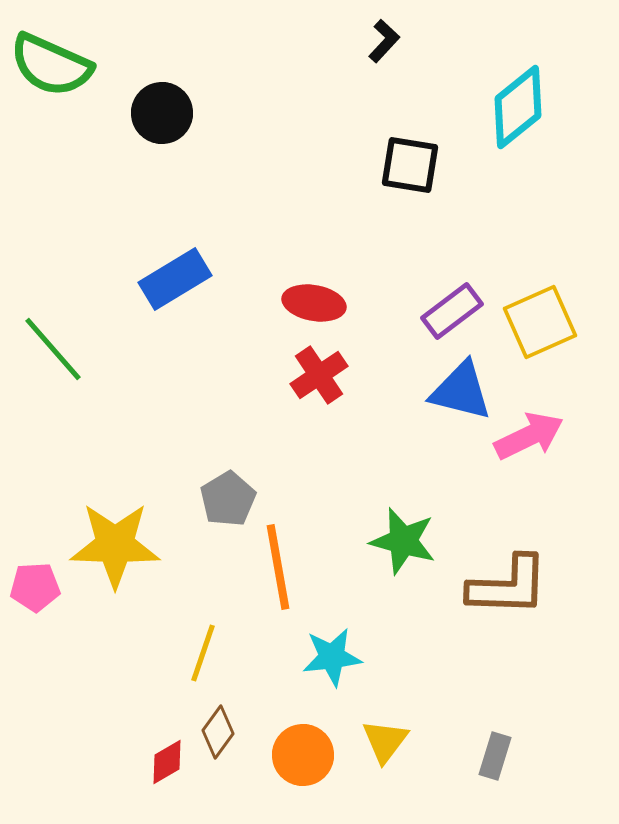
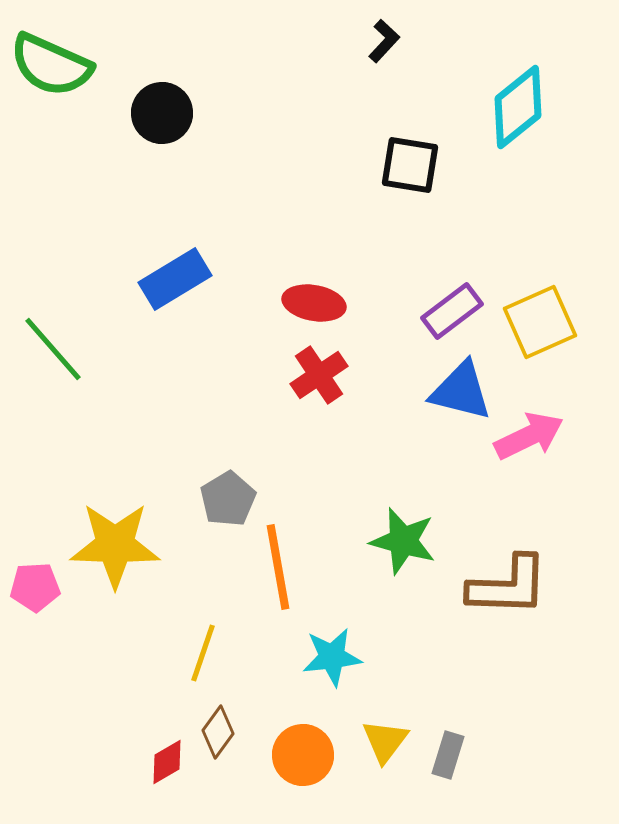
gray rectangle: moved 47 px left, 1 px up
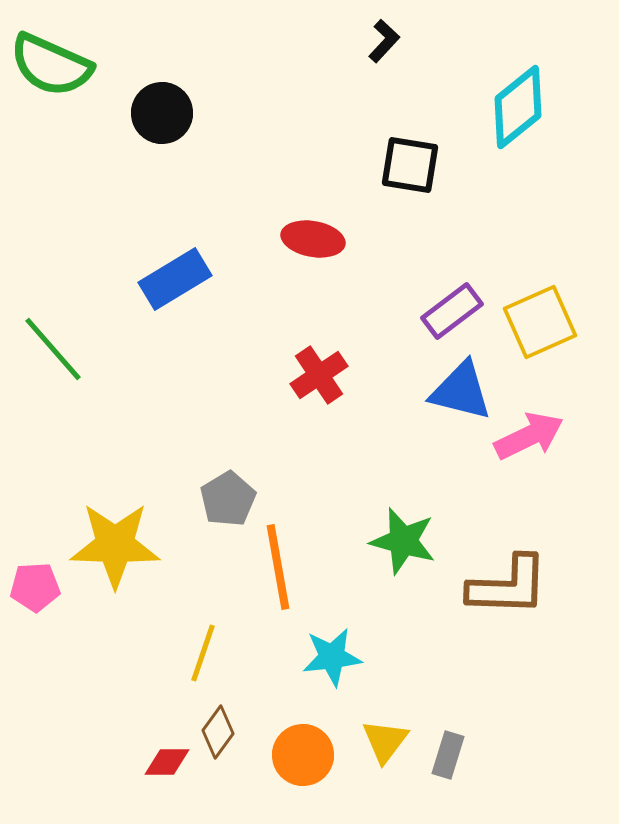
red ellipse: moved 1 px left, 64 px up
red diamond: rotated 30 degrees clockwise
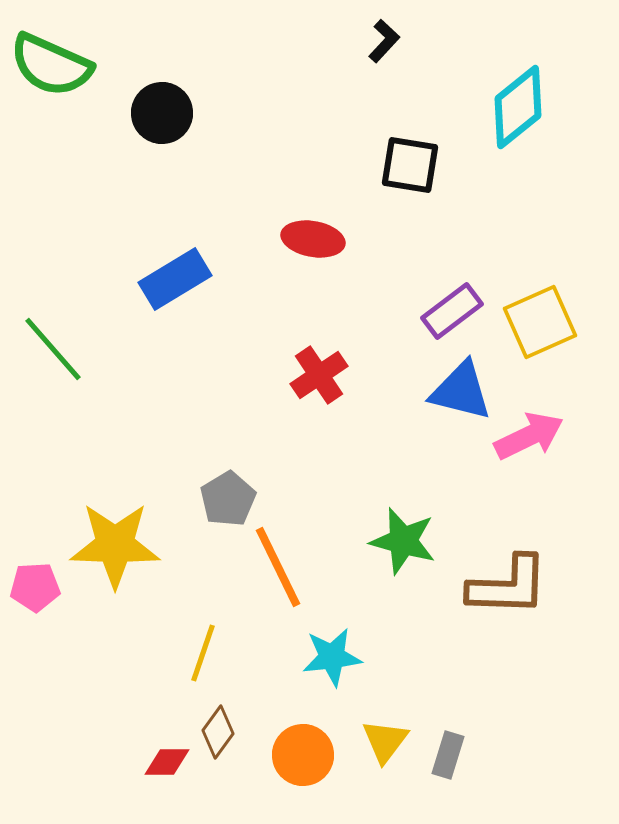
orange line: rotated 16 degrees counterclockwise
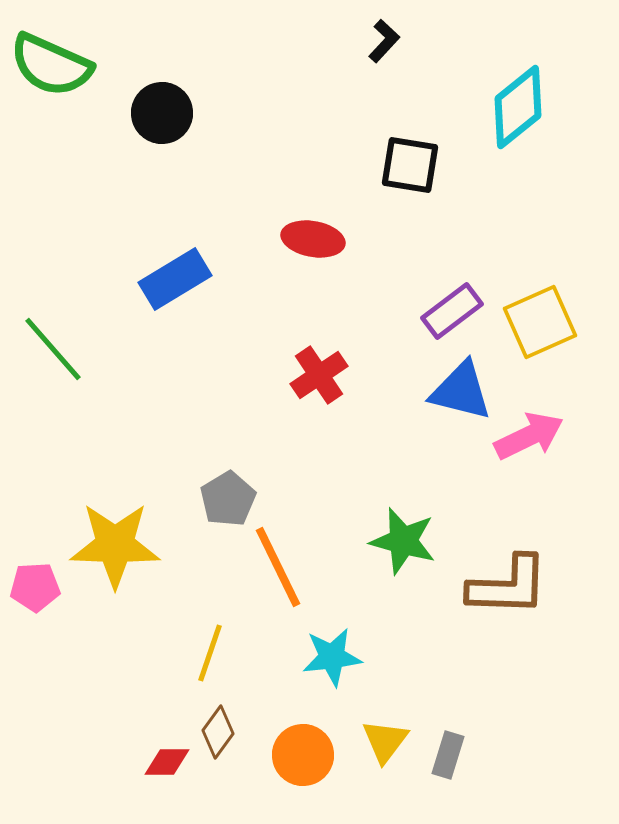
yellow line: moved 7 px right
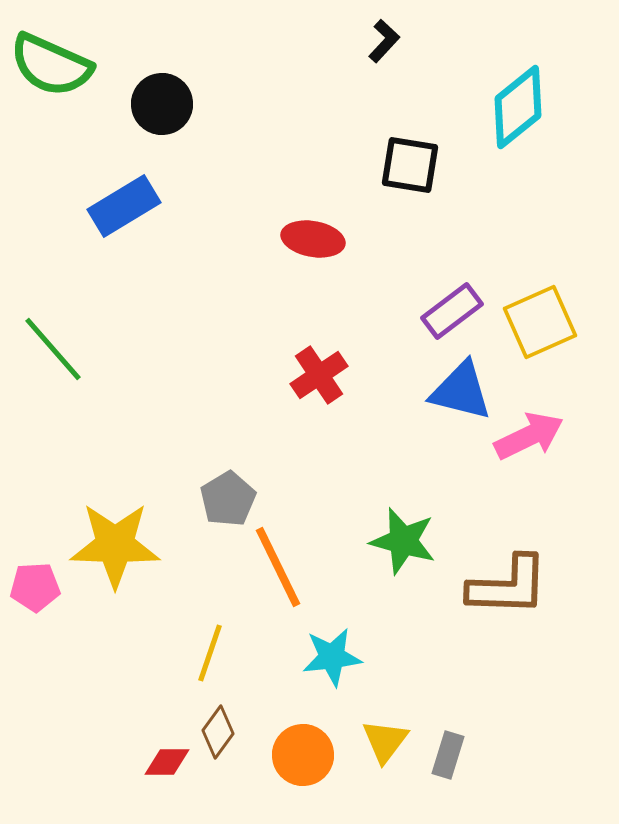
black circle: moved 9 px up
blue rectangle: moved 51 px left, 73 px up
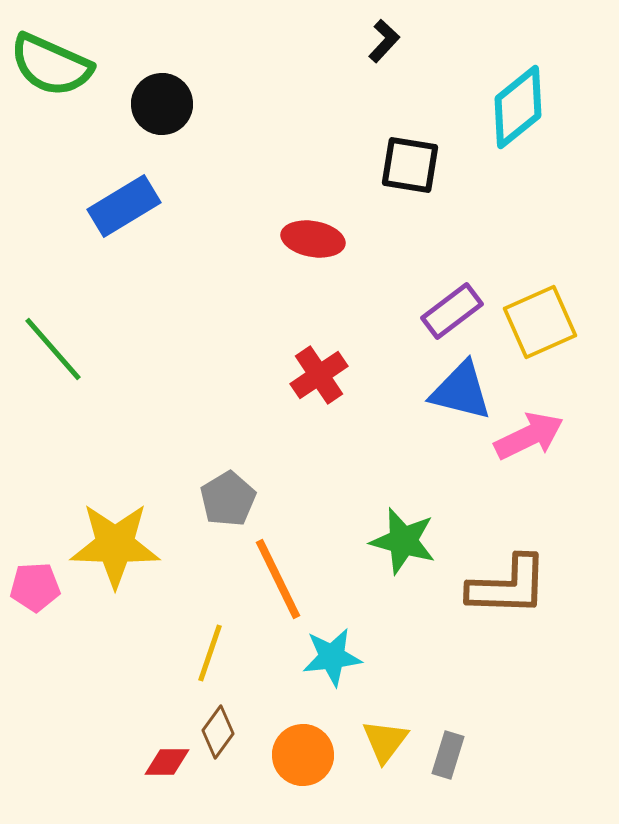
orange line: moved 12 px down
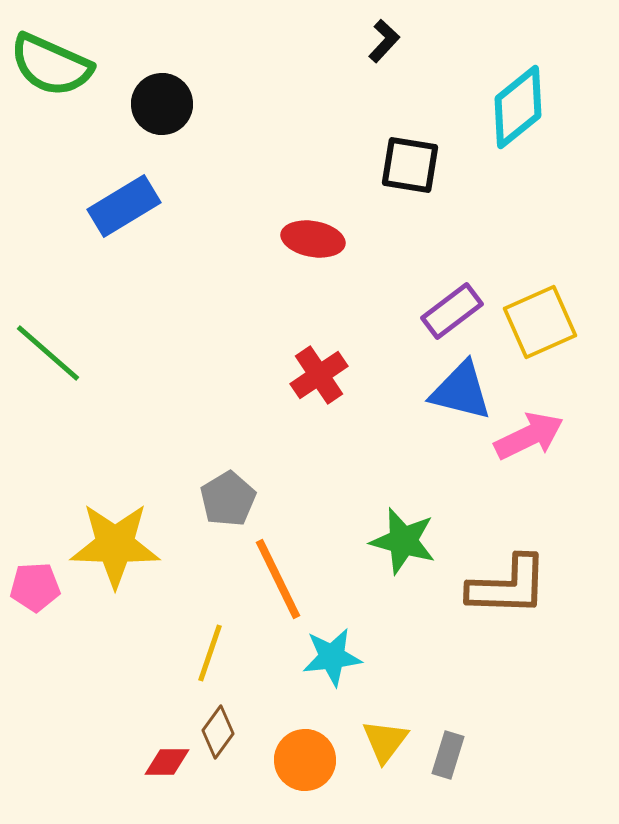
green line: moved 5 px left, 4 px down; rotated 8 degrees counterclockwise
orange circle: moved 2 px right, 5 px down
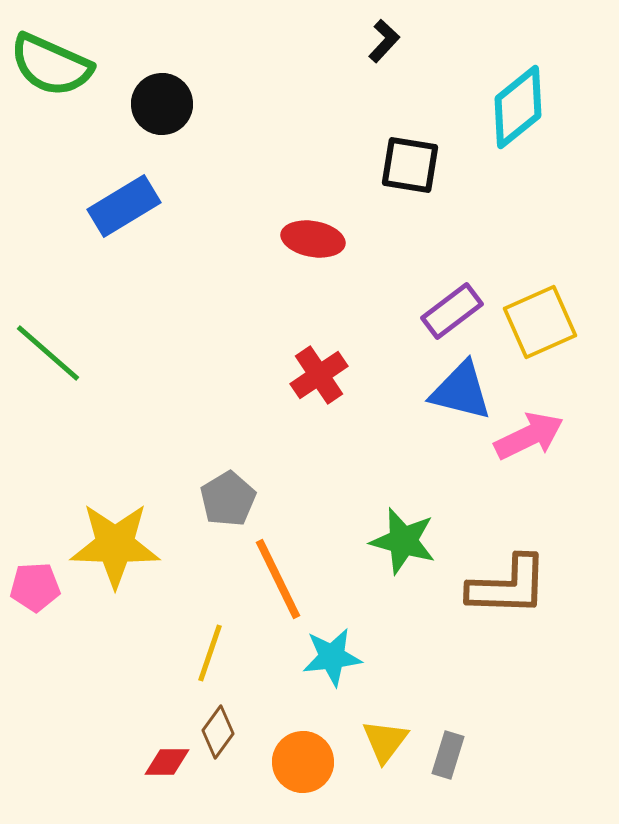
orange circle: moved 2 px left, 2 px down
